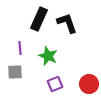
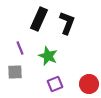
black L-shape: rotated 40 degrees clockwise
purple line: rotated 16 degrees counterclockwise
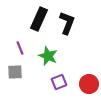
purple square: moved 4 px right, 2 px up
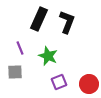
black L-shape: moved 1 px up
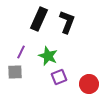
purple line: moved 1 px right, 4 px down; rotated 48 degrees clockwise
purple square: moved 5 px up
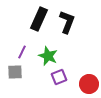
purple line: moved 1 px right
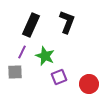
black rectangle: moved 8 px left, 6 px down
green star: moved 3 px left
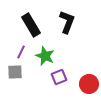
black rectangle: rotated 55 degrees counterclockwise
purple line: moved 1 px left
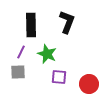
black rectangle: rotated 30 degrees clockwise
green star: moved 2 px right, 2 px up
gray square: moved 3 px right
purple square: rotated 28 degrees clockwise
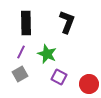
black rectangle: moved 5 px left, 2 px up
gray square: moved 2 px right, 2 px down; rotated 28 degrees counterclockwise
purple square: rotated 21 degrees clockwise
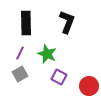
purple line: moved 1 px left, 1 px down
red circle: moved 2 px down
